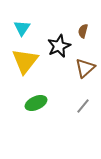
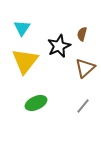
brown semicircle: moved 1 px left, 3 px down
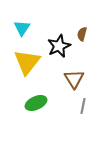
yellow triangle: moved 2 px right, 1 px down
brown triangle: moved 11 px left, 11 px down; rotated 20 degrees counterclockwise
gray line: rotated 28 degrees counterclockwise
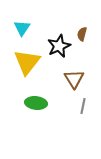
green ellipse: rotated 30 degrees clockwise
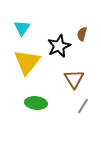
gray line: rotated 21 degrees clockwise
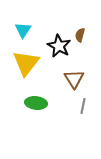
cyan triangle: moved 1 px right, 2 px down
brown semicircle: moved 2 px left, 1 px down
black star: rotated 20 degrees counterclockwise
yellow triangle: moved 1 px left, 1 px down
gray line: rotated 21 degrees counterclockwise
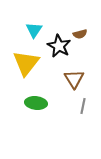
cyan triangle: moved 11 px right
brown semicircle: moved 1 px up; rotated 120 degrees counterclockwise
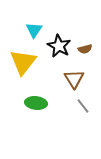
brown semicircle: moved 5 px right, 15 px down
yellow triangle: moved 3 px left, 1 px up
gray line: rotated 49 degrees counterclockwise
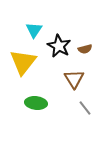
gray line: moved 2 px right, 2 px down
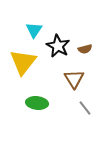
black star: moved 1 px left
green ellipse: moved 1 px right
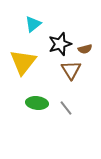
cyan triangle: moved 1 px left, 6 px up; rotated 18 degrees clockwise
black star: moved 2 px right, 2 px up; rotated 25 degrees clockwise
brown triangle: moved 3 px left, 9 px up
gray line: moved 19 px left
